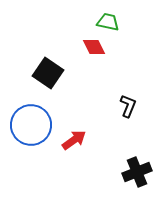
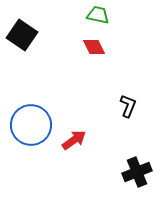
green trapezoid: moved 10 px left, 7 px up
black square: moved 26 px left, 38 px up
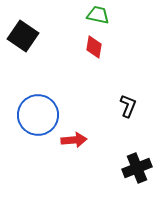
black square: moved 1 px right, 1 px down
red diamond: rotated 35 degrees clockwise
blue circle: moved 7 px right, 10 px up
red arrow: rotated 30 degrees clockwise
black cross: moved 4 px up
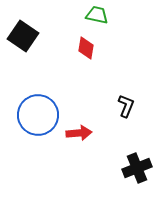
green trapezoid: moved 1 px left
red diamond: moved 8 px left, 1 px down
black L-shape: moved 2 px left
red arrow: moved 5 px right, 7 px up
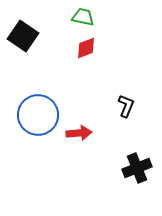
green trapezoid: moved 14 px left, 2 px down
red diamond: rotated 60 degrees clockwise
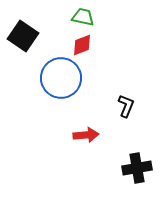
red diamond: moved 4 px left, 3 px up
blue circle: moved 23 px right, 37 px up
red arrow: moved 7 px right, 2 px down
black cross: rotated 12 degrees clockwise
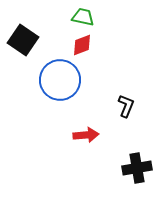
black square: moved 4 px down
blue circle: moved 1 px left, 2 px down
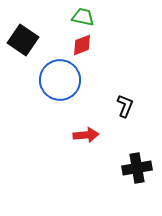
black L-shape: moved 1 px left
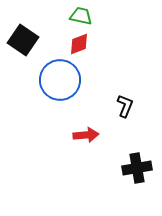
green trapezoid: moved 2 px left, 1 px up
red diamond: moved 3 px left, 1 px up
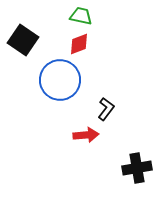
black L-shape: moved 19 px left, 3 px down; rotated 15 degrees clockwise
